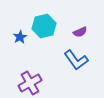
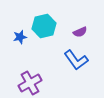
blue star: rotated 16 degrees clockwise
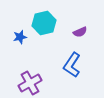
cyan hexagon: moved 3 px up
blue L-shape: moved 4 px left, 5 px down; rotated 70 degrees clockwise
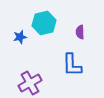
purple semicircle: rotated 112 degrees clockwise
blue L-shape: rotated 35 degrees counterclockwise
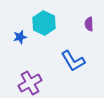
cyan hexagon: rotated 20 degrees counterclockwise
purple semicircle: moved 9 px right, 8 px up
blue L-shape: moved 1 px right, 4 px up; rotated 30 degrees counterclockwise
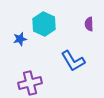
cyan hexagon: moved 1 px down
blue star: moved 2 px down
purple cross: rotated 15 degrees clockwise
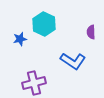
purple semicircle: moved 2 px right, 8 px down
blue L-shape: rotated 25 degrees counterclockwise
purple cross: moved 4 px right
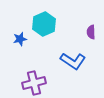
cyan hexagon: rotated 10 degrees clockwise
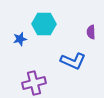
cyan hexagon: rotated 25 degrees clockwise
blue L-shape: rotated 10 degrees counterclockwise
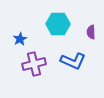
cyan hexagon: moved 14 px right
blue star: rotated 16 degrees counterclockwise
purple cross: moved 19 px up
